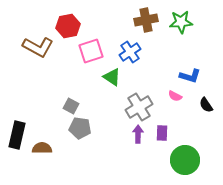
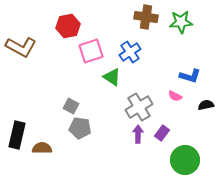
brown cross: moved 3 px up; rotated 20 degrees clockwise
brown L-shape: moved 17 px left
black semicircle: rotated 112 degrees clockwise
purple rectangle: rotated 35 degrees clockwise
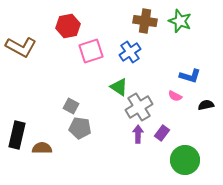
brown cross: moved 1 px left, 4 px down
green star: moved 1 px left, 1 px up; rotated 25 degrees clockwise
green triangle: moved 7 px right, 10 px down
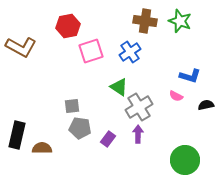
pink semicircle: moved 1 px right
gray square: moved 1 px right; rotated 35 degrees counterclockwise
purple rectangle: moved 54 px left, 6 px down
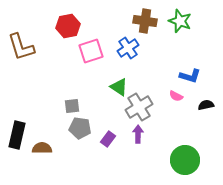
brown L-shape: rotated 44 degrees clockwise
blue cross: moved 2 px left, 4 px up
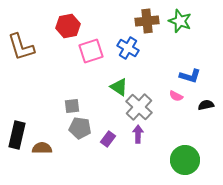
brown cross: moved 2 px right; rotated 15 degrees counterclockwise
blue cross: rotated 25 degrees counterclockwise
gray cross: rotated 16 degrees counterclockwise
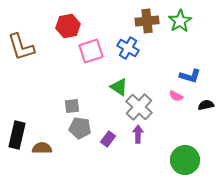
green star: rotated 20 degrees clockwise
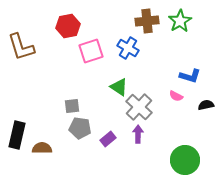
purple rectangle: rotated 14 degrees clockwise
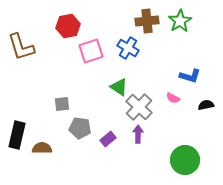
pink semicircle: moved 3 px left, 2 px down
gray square: moved 10 px left, 2 px up
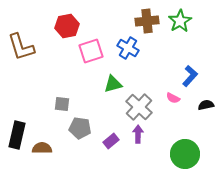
red hexagon: moved 1 px left
blue L-shape: rotated 65 degrees counterclockwise
green triangle: moved 6 px left, 3 px up; rotated 48 degrees counterclockwise
gray square: rotated 14 degrees clockwise
purple rectangle: moved 3 px right, 2 px down
green circle: moved 6 px up
